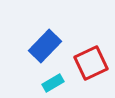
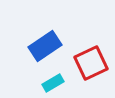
blue rectangle: rotated 12 degrees clockwise
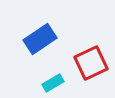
blue rectangle: moved 5 px left, 7 px up
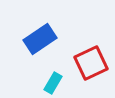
cyan rectangle: rotated 30 degrees counterclockwise
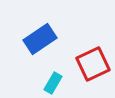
red square: moved 2 px right, 1 px down
